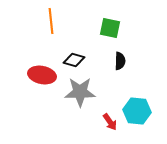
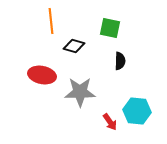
black diamond: moved 14 px up
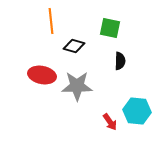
gray star: moved 3 px left, 6 px up
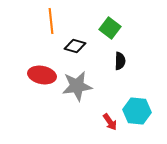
green square: rotated 25 degrees clockwise
black diamond: moved 1 px right
gray star: rotated 8 degrees counterclockwise
